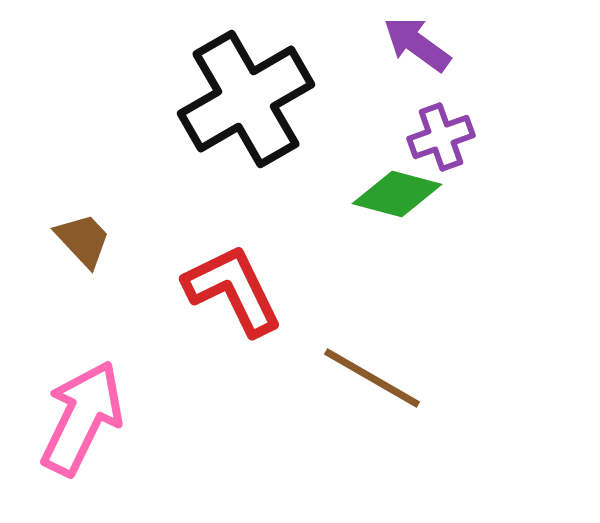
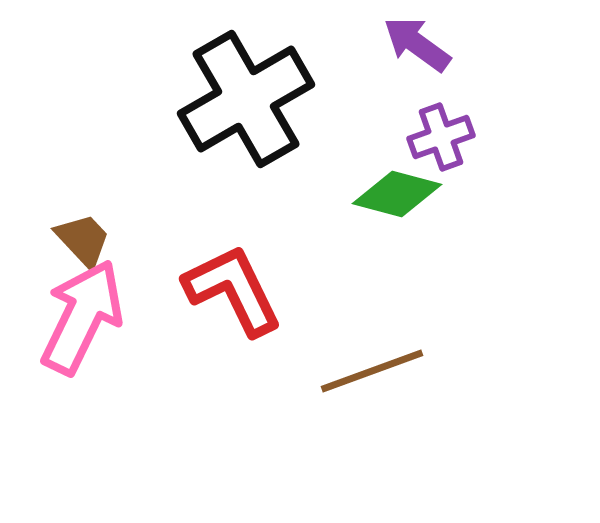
brown line: moved 7 px up; rotated 50 degrees counterclockwise
pink arrow: moved 101 px up
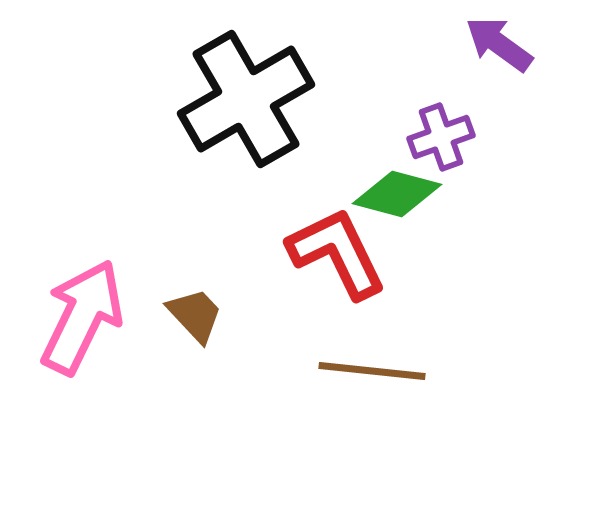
purple arrow: moved 82 px right
brown trapezoid: moved 112 px right, 75 px down
red L-shape: moved 104 px right, 37 px up
brown line: rotated 26 degrees clockwise
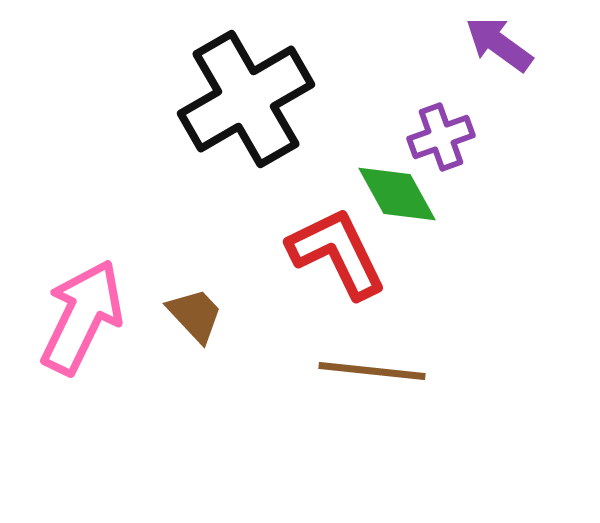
green diamond: rotated 46 degrees clockwise
